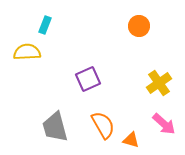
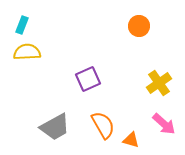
cyan rectangle: moved 23 px left
gray trapezoid: rotated 104 degrees counterclockwise
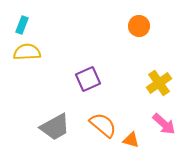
orange semicircle: rotated 20 degrees counterclockwise
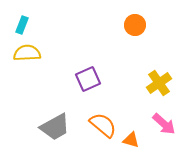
orange circle: moved 4 px left, 1 px up
yellow semicircle: moved 1 px down
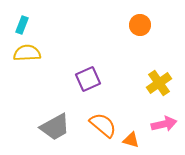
orange circle: moved 5 px right
pink arrow: rotated 55 degrees counterclockwise
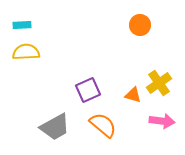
cyan rectangle: rotated 66 degrees clockwise
yellow semicircle: moved 1 px left, 1 px up
purple square: moved 11 px down
pink arrow: moved 2 px left, 3 px up; rotated 20 degrees clockwise
orange triangle: moved 2 px right, 45 px up
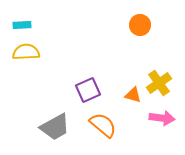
pink arrow: moved 3 px up
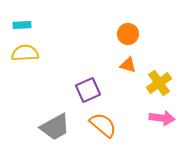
orange circle: moved 12 px left, 9 px down
yellow semicircle: moved 1 px left, 1 px down
orange triangle: moved 5 px left, 30 px up
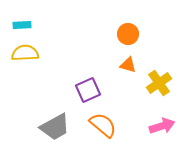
pink arrow: moved 8 px down; rotated 25 degrees counterclockwise
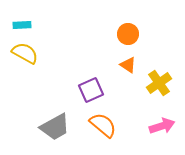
yellow semicircle: rotated 32 degrees clockwise
orange triangle: rotated 18 degrees clockwise
purple square: moved 3 px right
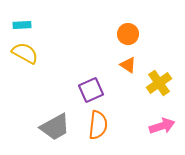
orange semicircle: moved 5 px left; rotated 56 degrees clockwise
